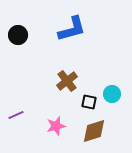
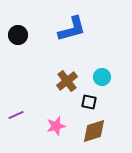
cyan circle: moved 10 px left, 17 px up
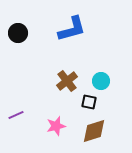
black circle: moved 2 px up
cyan circle: moved 1 px left, 4 px down
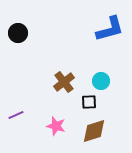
blue L-shape: moved 38 px right
brown cross: moved 3 px left, 1 px down
black square: rotated 14 degrees counterclockwise
pink star: rotated 30 degrees clockwise
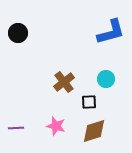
blue L-shape: moved 1 px right, 3 px down
cyan circle: moved 5 px right, 2 px up
purple line: moved 13 px down; rotated 21 degrees clockwise
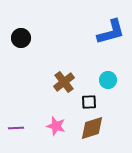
black circle: moved 3 px right, 5 px down
cyan circle: moved 2 px right, 1 px down
brown diamond: moved 2 px left, 3 px up
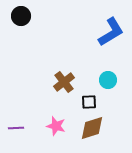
blue L-shape: rotated 16 degrees counterclockwise
black circle: moved 22 px up
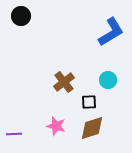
purple line: moved 2 px left, 6 px down
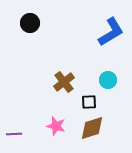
black circle: moved 9 px right, 7 px down
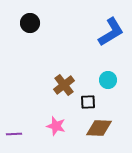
brown cross: moved 3 px down
black square: moved 1 px left
brown diamond: moved 7 px right; rotated 20 degrees clockwise
